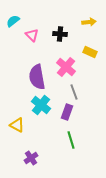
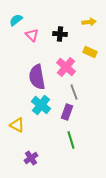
cyan semicircle: moved 3 px right, 1 px up
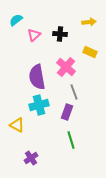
pink triangle: moved 2 px right; rotated 32 degrees clockwise
cyan cross: moved 2 px left; rotated 36 degrees clockwise
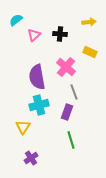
yellow triangle: moved 6 px right, 2 px down; rotated 35 degrees clockwise
